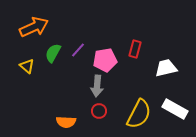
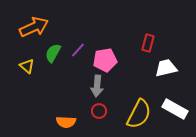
red rectangle: moved 13 px right, 6 px up
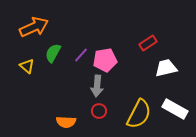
red rectangle: rotated 42 degrees clockwise
purple line: moved 3 px right, 5 px down
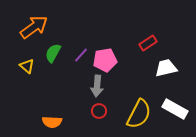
orange arrow: rotated 12 degrees counterclockwise
orange semicircle: moved 14 px left
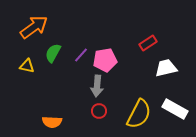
yellow triangle: rotated 28 degrees counterclockwise
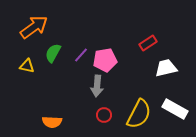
red circle: moved 5 px right, 4 px down
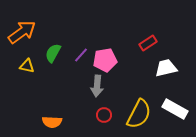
orange arrow: moved 12 px left, 5 px down
